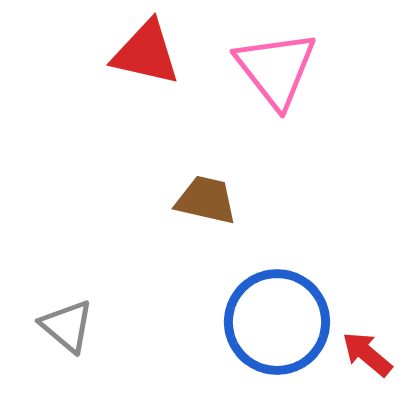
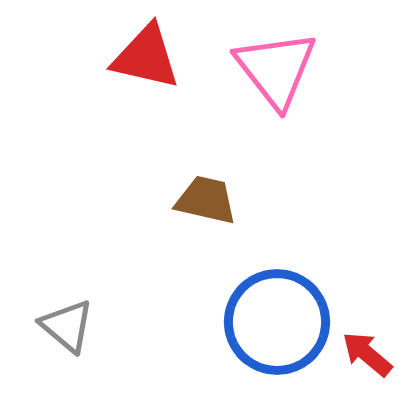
red triangle: moved 4 px down
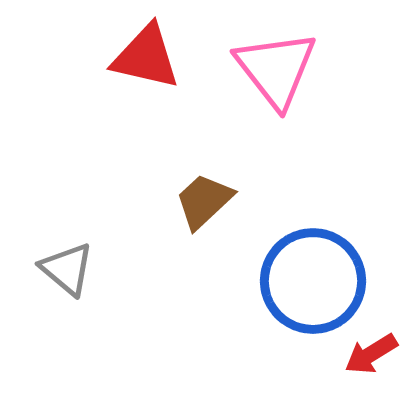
brown trapezoid: moved 2 px left, 1 px down; rotated 56 degrees counterclockwise
blue circle: moved 36 px right, 41 px up
gray triangle: moved 57 px up
red arrow: moved 4 px right; rotated 72 degrees counterclockwise
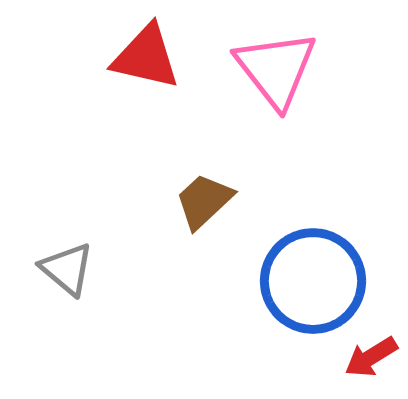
red arrow: moved 3 px down
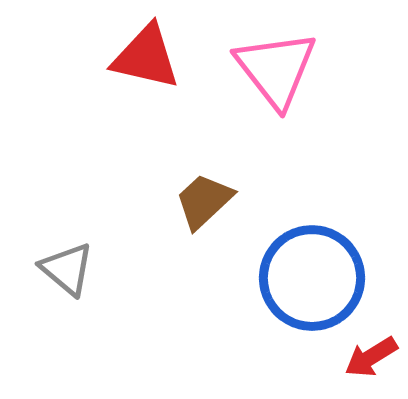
blue circle: moved 1 px left, 3 px up
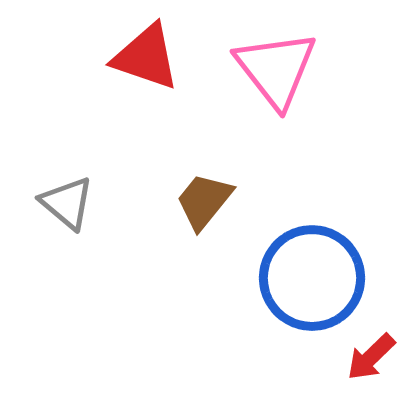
red triangle: rotated 6 degrees clockwise
brown trapezoid: rotated 8 degrees counterclockwise
gray triangle: moved 66 px up
red arrow: rotated 12 degrees counterclockwise
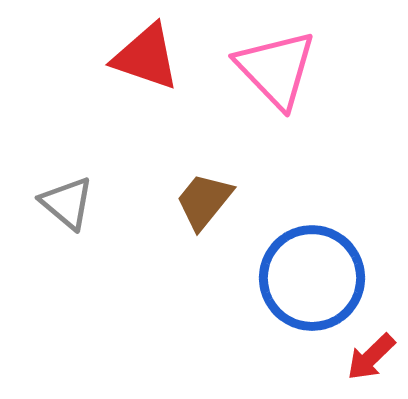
pink triangle: rotated 6 degrees counterclockwise
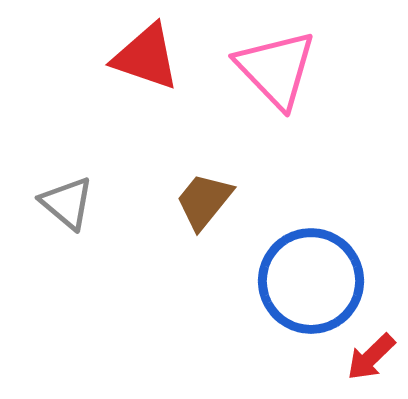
blue circle: moved 1 px left, 3 px down
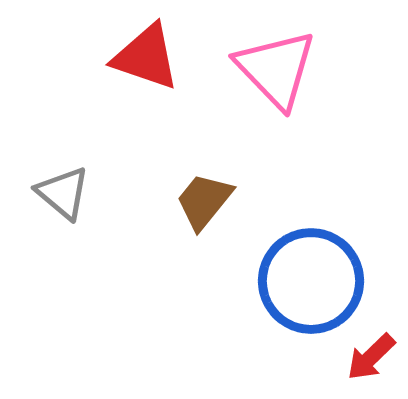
gray triangle: moved 4 px left, 10 px up
